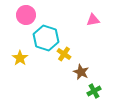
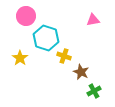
pink circle: moved 1 px down
yellow cross: moved 2 px down; rotated 16 degrees counterclockwise
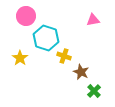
green cross: rotated 16 degrees counterclockwise
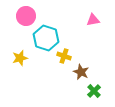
yellow star: rotated 21 degrees clockwise
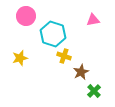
cyan hexagon: moved 7 px right, 4 px up
brown star: rotated 21 degrees clockwise
